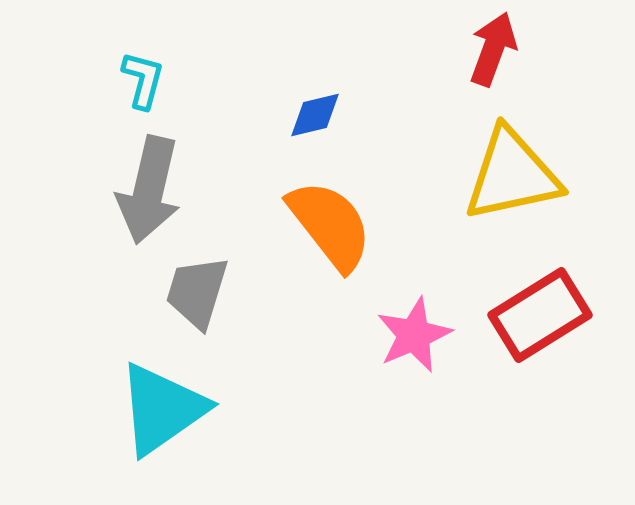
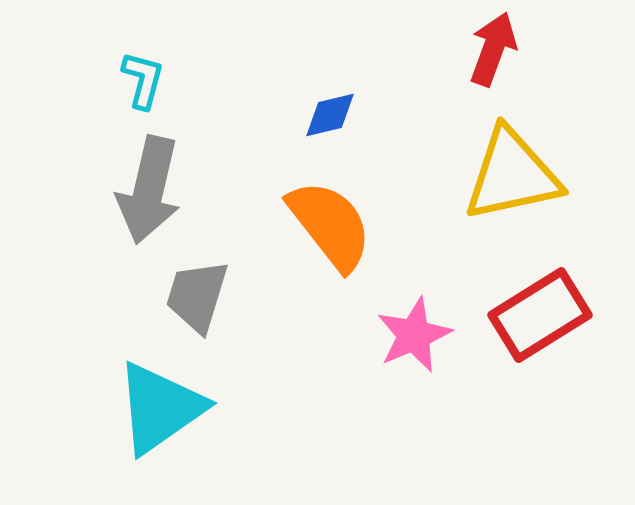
blue diamond: moved 15 px right
gray trapezoid: moved 4 px down
cyan triangle: moved 2 px left, 1 px up
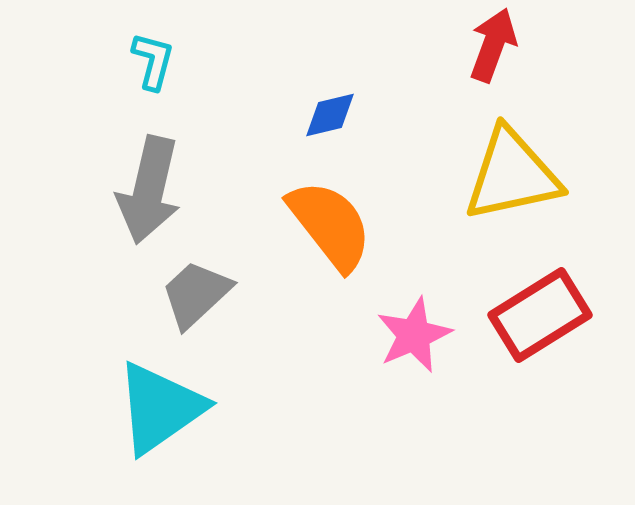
red arrow: moved 4 px up
cyan L-shape: moved 10 px right, 19 px up
gray trapezoid: moved 1 px left, 2 px up; rotated 30 degrees clockwise
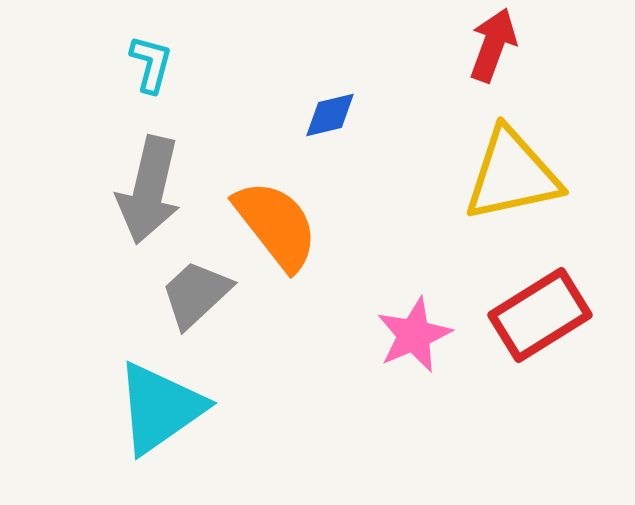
cyan L-shape: moved 2 px left, 3 px down
orange semicircle: moved 54 px left
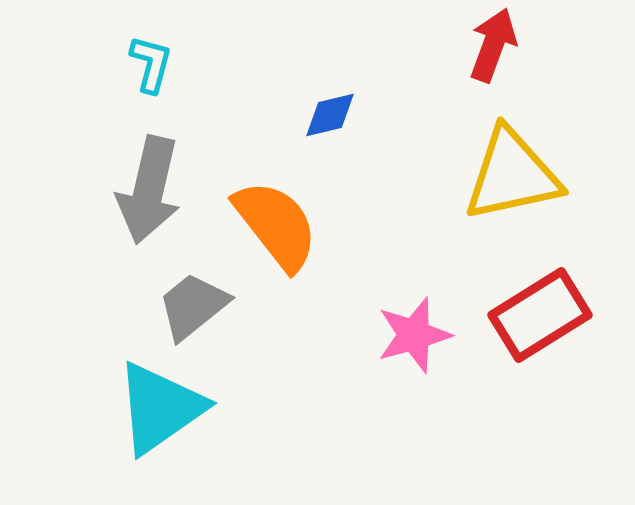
gray trapezoid: moved 3 px left, 12 px down; rotated 4 degrees clockwise
pink star: rotated 8 degrees clockwise
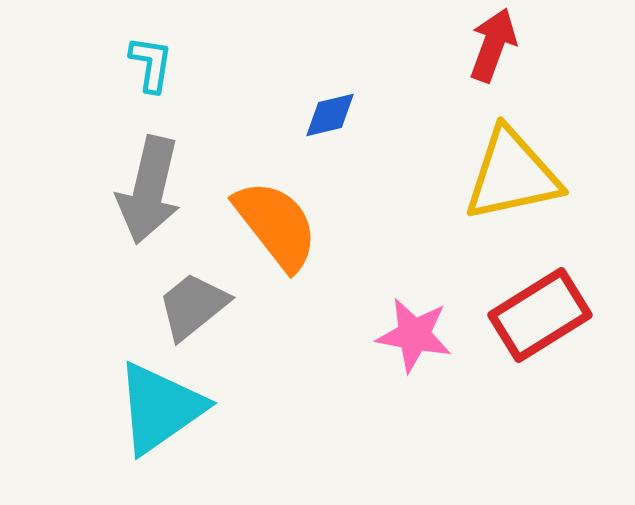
cyan L-shape: rotated 6 degrees counterclockwise
pink star: rotated 26 degrees clockwise
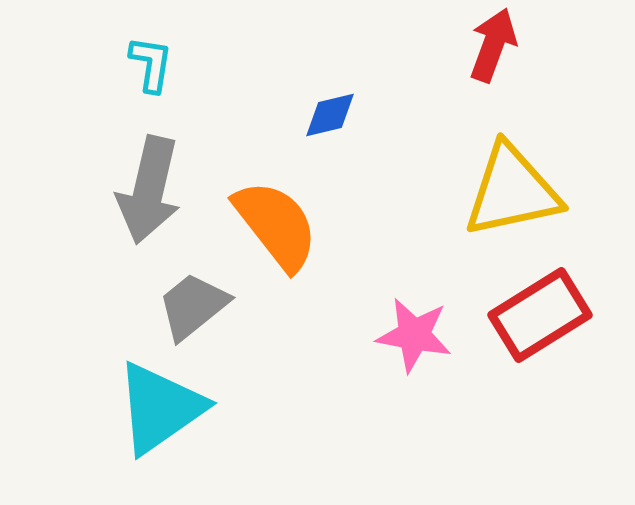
yellow triangle: moved 16 px down
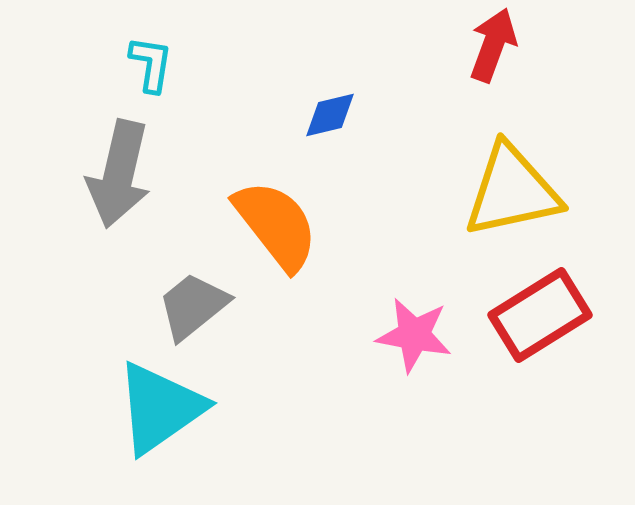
gray arrow: moved 30 px left, 16 px up
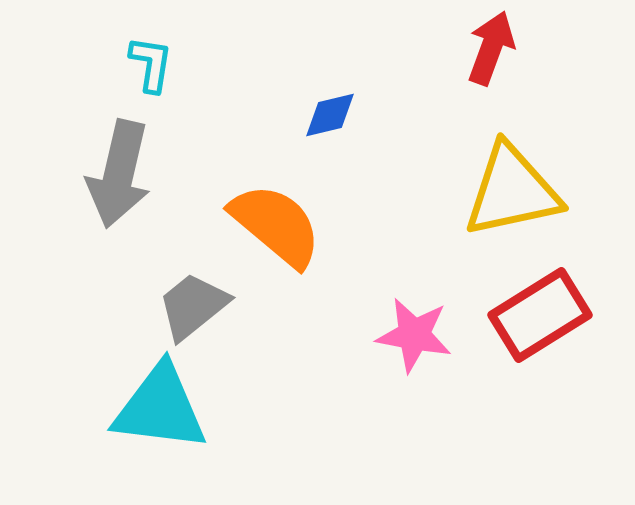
red arrow: moved 2 px left, 3 px down
orange semicircle: rotated 12 degrees counterclockwise
cyan triangle: rotated 42 degrees clockwise
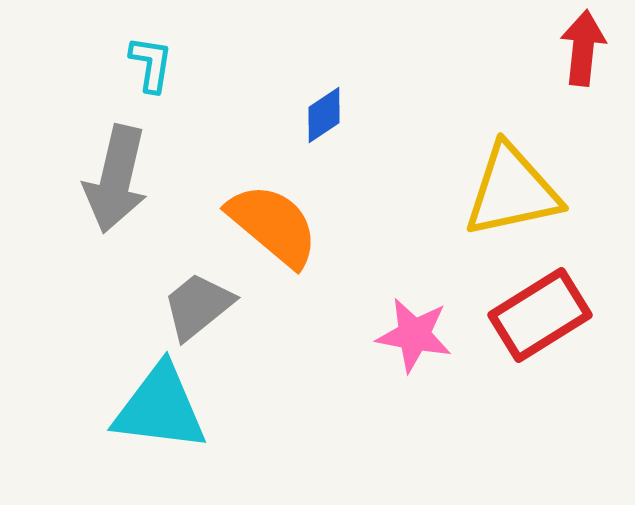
red arrow: moved 92 px right; rotated 14 degrees counterclockwise
blue diamond: moved 6 px left; rotated 20 degrees counterclockwise
gray arrow: moved 3 px left, 5 px down
orange semicircle: moved 3 px left
gray trapezoid: moved 5 px right
